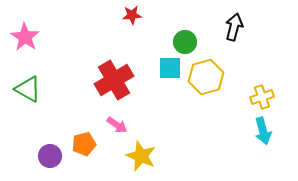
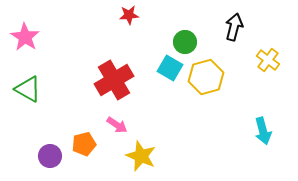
red star: moved 3 px left
cyan square: rotated 30 degrees clockwise
yellow cross: moved 6 px right, 37 px up; rotated 35 degrees counterclockwise
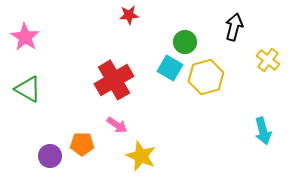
orange pentagon: moved 2 px left; rotated 15 degrees clockwise
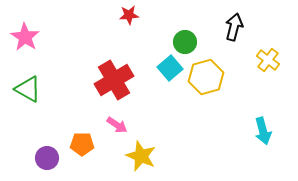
cyan square: rotated 20 degrees clockwise
purple circle: moved 3 px left, 2 px down
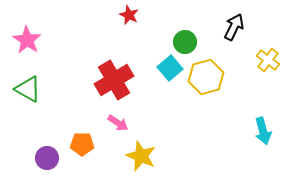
red star: rotated 30 degrees clockwise
black arrow: rotated 12 degrees clockwise
pink star: moved 2 px right, 3 px down
pink arrow: moved 1 px right, 2 px up
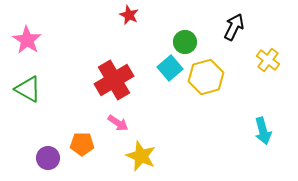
purple circle: moved 1 px right
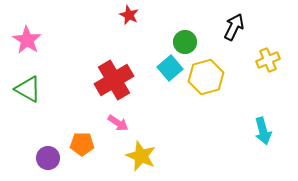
yellow cross: rotated 30 degrees clockwise
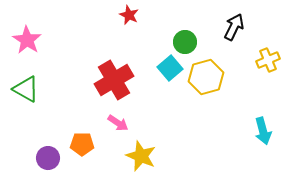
green triangle: moved 2 px left
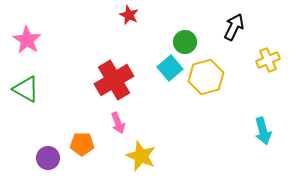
pink arrow: rotated 35 degrees clockwise
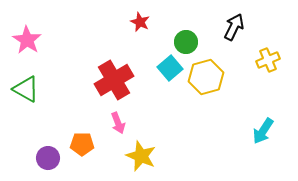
red star: moved 11 px right, 7 px down
green circle: moved 1 px right
cyan arrow: rotated 48 degrees clockwise
